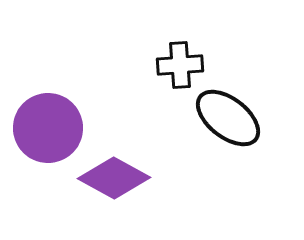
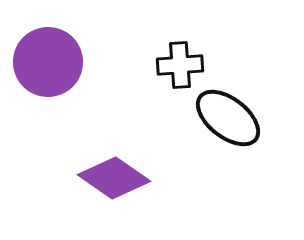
purple circle: moved 66 px up
purple diamond: rotated 6 degrees clockwise
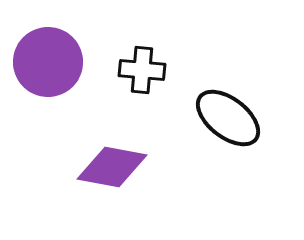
black cross: moved 38 px left, 5 px down; rotated 9 degrees clockwise
purple diamond: moved 2 px left, 11 px up; rotated 24 degrees counterclockwise
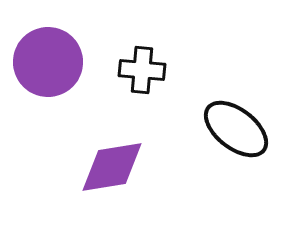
black ellipse: moved 8 px right, 11 px down
purple diamond: rotated 20 degrees counterclockwise
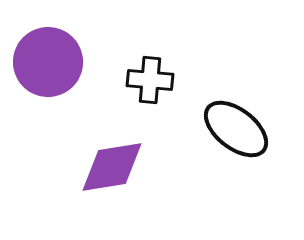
black cross: moved 8 px right, 10 px down
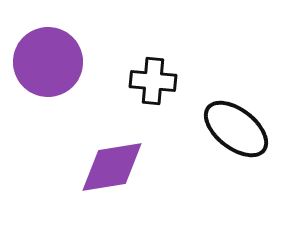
black cross: moved 3 px right, 1 px down
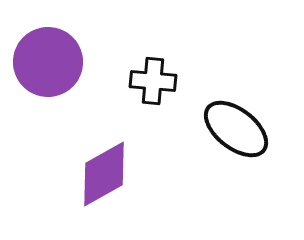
purple diamond: moved 8 px left, 7 px down; rotated 20 degrees counterclockwise
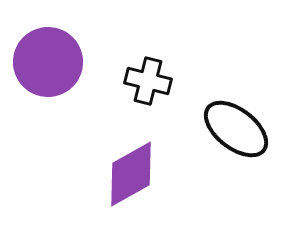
black cross: moved 5 px left; rotated 9 degrees clockwise
purple diamond: moved 27 px right
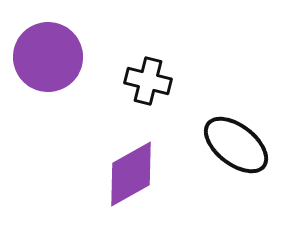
purple circle: moved 5 px up
black ellipse: moved 16 px down
